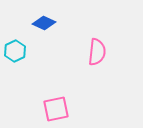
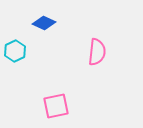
pink square: moved 3 px up
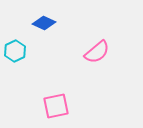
pink semicircle: rotated 44 degrees clockwise
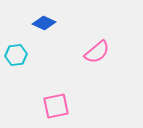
cyan hexagon: moved 1 px right, 4 px down; rotated 20 degrees clockwise
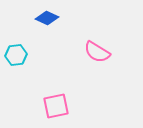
blue diamond: moved 3 px right, 5 px up
pink semicircle: rotated 72 degrees clockwise
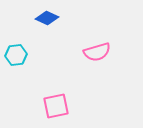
pink semicircle: rotated 48 degrees counterclockwise
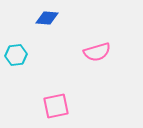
blue diamond: rotated 20 degrees counterclockwise
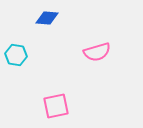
cyan hexagon: rotated 15 degrees clockwise
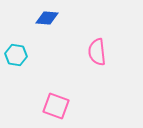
pink semicircle: rotated 100 degrees clockwise
pink square: rotated 32 degrees clockwise
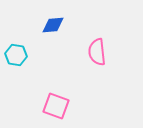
blue diamond: moved 6 px right, 7 px down; rotated 10 degrees counterclockwise
